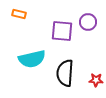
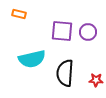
purple circle: moved 10 px down
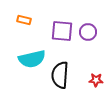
orange rectangle: moved 5 px right, 6 px down
black semicircle: moved 5 px left, 2 px down
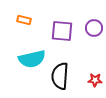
purple circle: moved 6 px right, 4 px up
black semicircle: moved 1 px down
red star: moved 1 px left
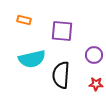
purple circle: moved 27 px down
black semicircle: moved 1 px right, 1 px up
red star: moved 1 px right, 4 px down
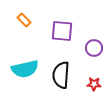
orange rectangle: rotated 32 degrees clockwise
purple circle: moved 7 px up
cyan semicircle: moved 7 px left, 10 px down
red star: moved 2 px left
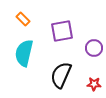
orange rectangle: moved 1 px left, 1 px up
purple square: rotated 15 degrees counterclockwise
cyan semicircle: moved 1 px left, 16 px up; rotated 116 degrees clockwise
black semicircle: rotated 20 degrees clockwise
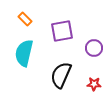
orange rectangle: moved 2 px right
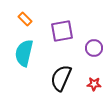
black semicircle: moved 3 px down
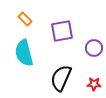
cyan semicircle: rotated 28 degrees counterclockwise
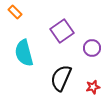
orange rectangle: moved 10 px left, 7 px up
purple square: rotated 25 degrees counterclockwise
purple circle: moved 2 px left
red star: moved 1 px left, 3 px down; rotated 16 degrees counterclockwise
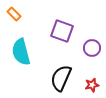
orange rectangle: moved 1 px left, 2 px down
purple square: rotated 35 degrees counterclockwise
cyan semicircle: moved 3 px left, 1 px up
red star: moved 1 px left, 2 px up
